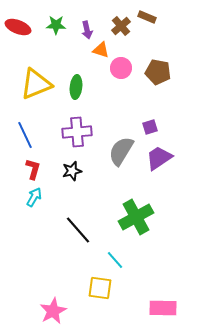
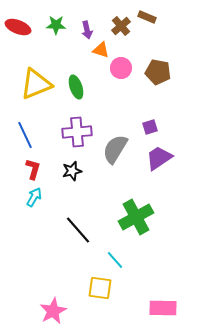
green ellipse: rotated 25 degrees counterclockwise
gray semicircle: moved 6 px left, 2 px up
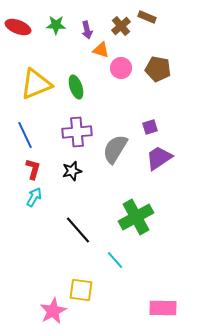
brown pentagon: moved 3 px up
yellow square: moved 19 px left, 2 px down
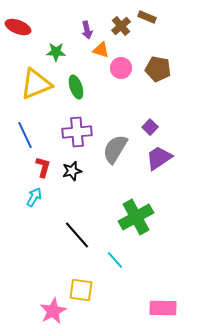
green star: moved 27 px down
purple square: rotated 28 degrees counterclockwise
red L-shape: moved 10 px right, 2 px up
black line: moved 1 px left, 5 px down
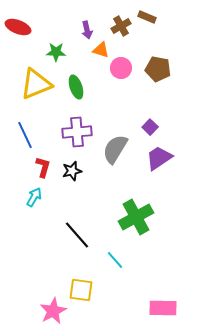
brown cross: rotated 12 degrees clockwise
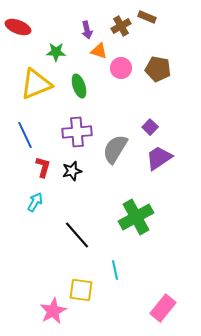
orange triangle: moved 2 px left, 1 px down
green ellipse: moved 3 px right, 1 px up
cyan arrow: moved 1 px right, 5 px down
cyan line: moved 10 px down; rotated 30 degrees clockwise
pink rectangle: rotated 52 degrees counterclockwise
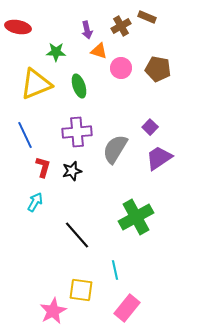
red ellipse: rotated 10 degrees counterclockwise
pink rectangle: moved 36 px left
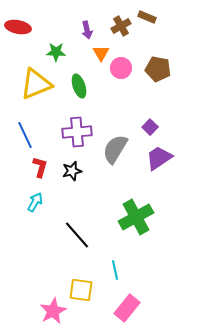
orange triangle: moved 2 px right, 2 px down; rotated 42 degrees clockwise
red L-shape: moved 3 px left
